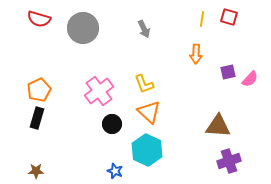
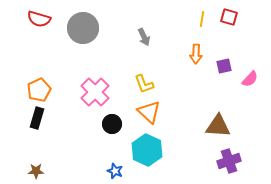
gray arrow: moved 8 px down
purple square: moved 4 px left, 6 px up
pink cross: moved 4 px left, 1 px down; rotated 8 degrees counterclockwise
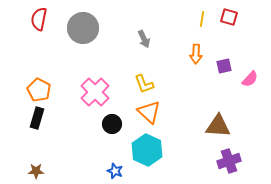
red semicircle: rotated 85 degrees clockwise
gray arrow: moved 2 px down
orange pentagon: rotated 20 degrees counterclockwise
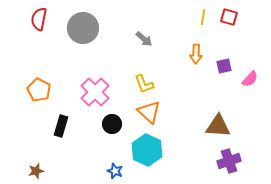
yellow line: moved 1 px right, 2 px up
gray arrow: rotated 24 degrees counterclockwise
black rectangle: moved 24 px right, 8 px down
brown star: rotated 14 degrees counterclockwise
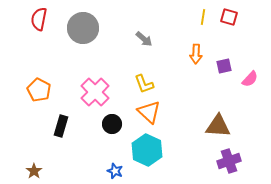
brown star: moved 2 px left; rotated 21 degrees counterclockwise
